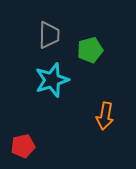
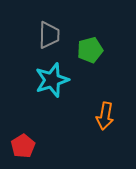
red pentagon: rotated 20 degrees counterclockwise
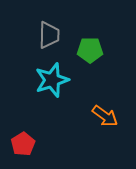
green pentagon: rotated 15 degrees clockwise
orange arrow: rotated 64 degrees counterclockwise
red pentagon: moved 2 px up
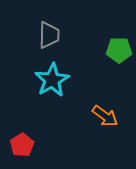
green pentagon: moved 29 px right
cyan star: rotated 12 degrees counterclockwise
red pentagon: moved 1 px left, 1 px down
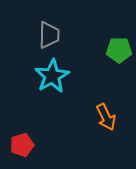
cyan star: moved 4 px up
orange arrow: moved 1 px right, 1 px down; rotated 28 degrees clockwise
red pentagon: rotated 15 degrees clockwise
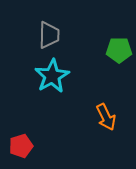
red pentagon: moved 1 px left, 1 px down
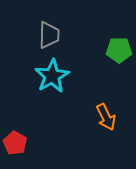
red pentagon: moved 6 px left, 3 px up; rotated 25 degrees counterclockwise
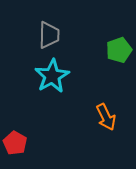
green pentagon: rotated 20 degrees counterclockwise
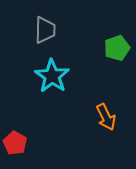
gray trapezoid: moved 4 px left, 5 px up
green pentagon: moved 2 px left, 2 px up
cyan star: rotated 8 degrees counterclockwise
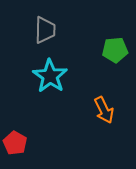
green pentagon: moved 2 px left, 2 px down; rotated 15 degrees clockwise
cyan star: moved 2 px left
orange arrow: moved 2 px left, 7 px up
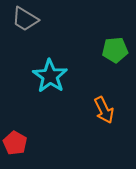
gray trapezoid: moved 20 px left, 11 px up; rotated 120 degrees clockwise
